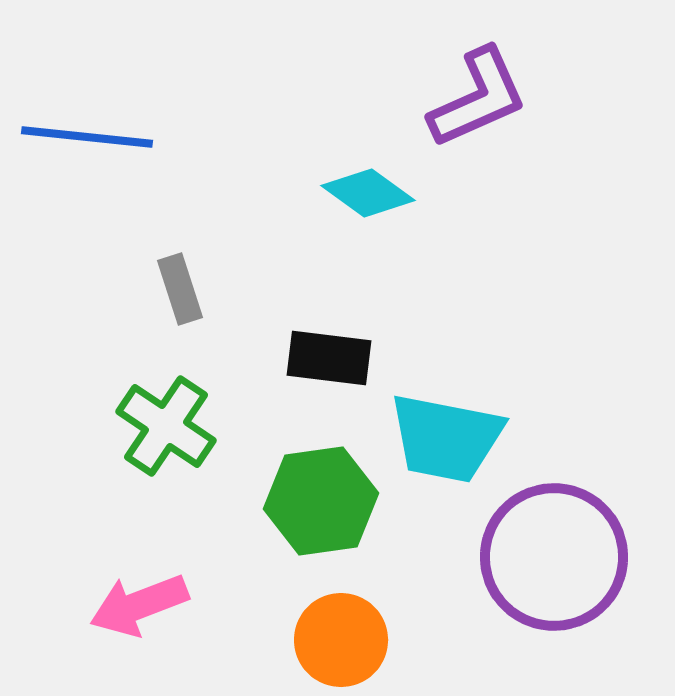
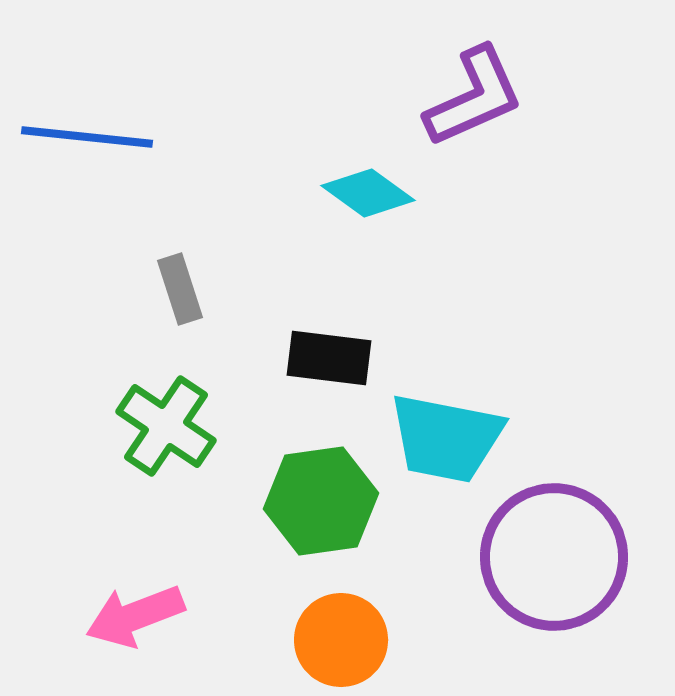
purple L-shape: moved 4 px left, 1 px up
pink arrow: moved 4 px left, 11 px down
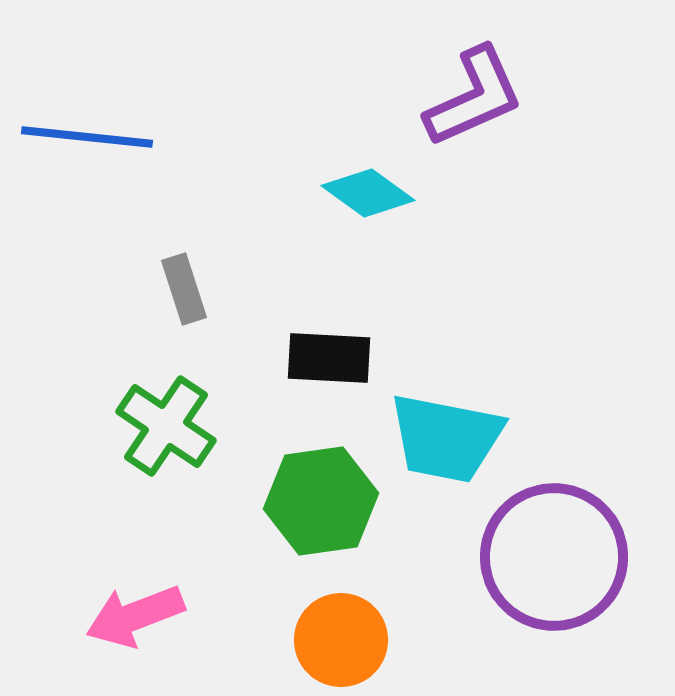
gray rectangle: moved 4 px right
black rectangle: rotated 4 degrees counterclockwise
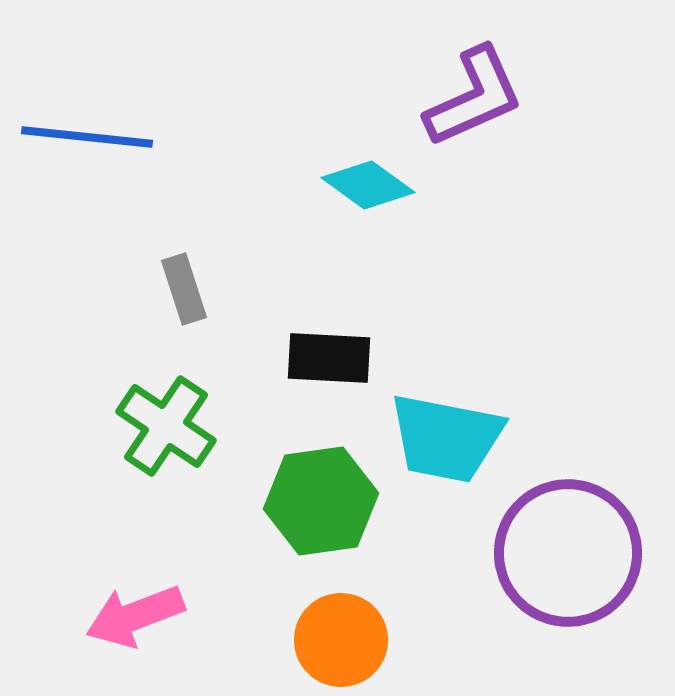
cyan diamond: moved 8 px up
purple circle: moved 14 px right, 4 px up
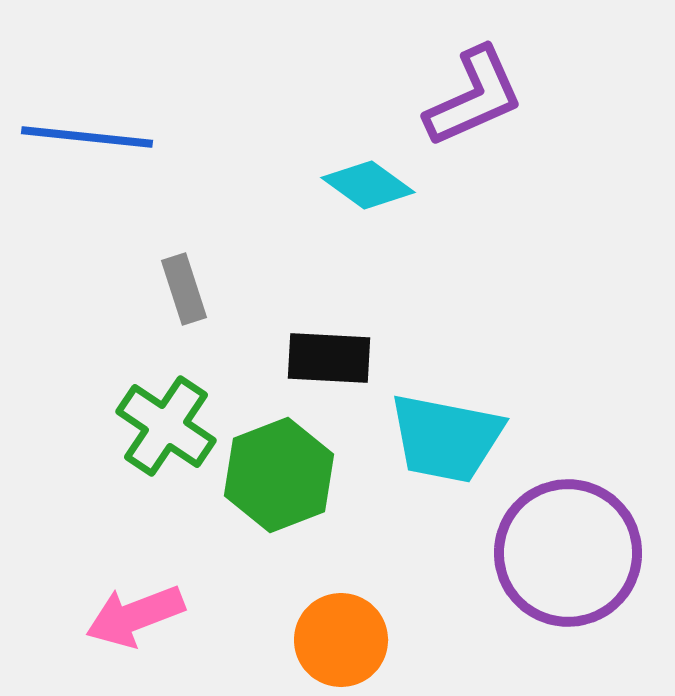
green hexagon: moved 42 px left, 26 px up; rotated 13 degrees counterclockwise
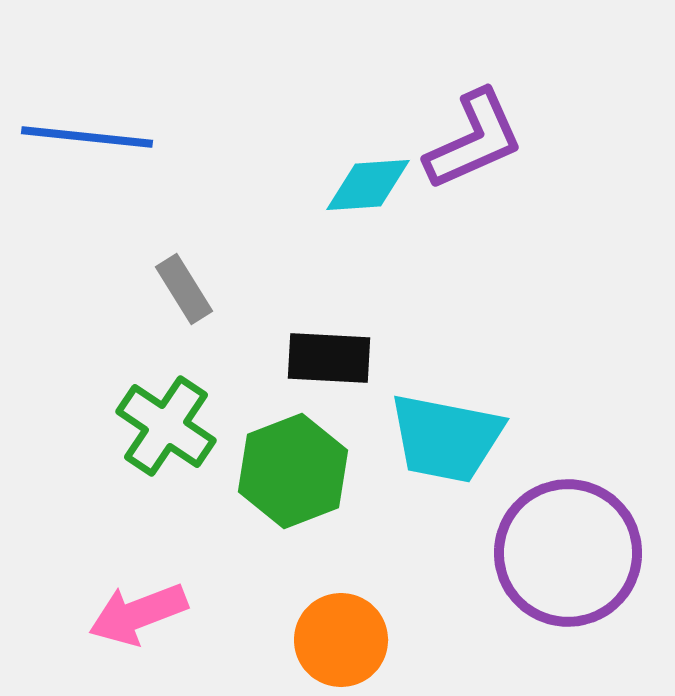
purple L-shape: moved 43 px down
cyan diamond: rotated 40 degrees counterclockwise
gray rectangle: rotated 14 degrees counterclockwise
green hexagon: moved 14 px right, 4 px up
pink arrow: moved 3 px right, 2 px up
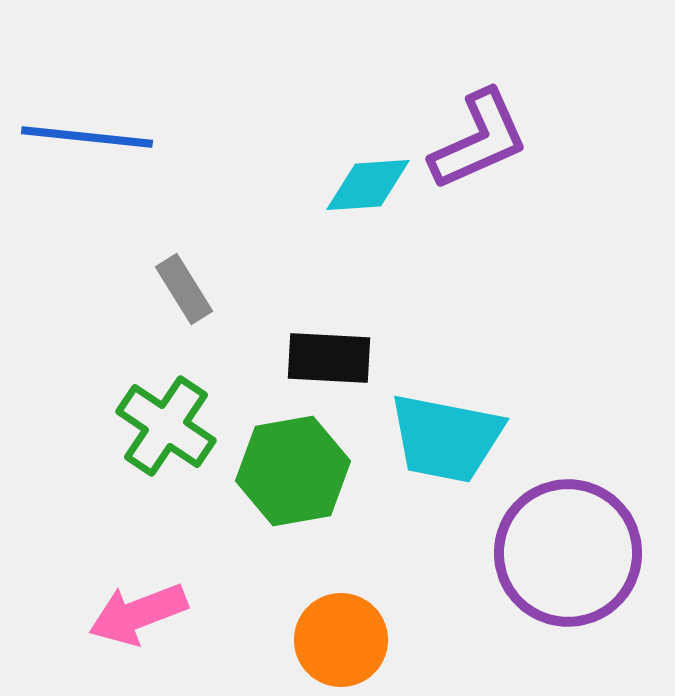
purple L-shape: moved 5 px right
green hexagon: rotated 11 degrees clockwise
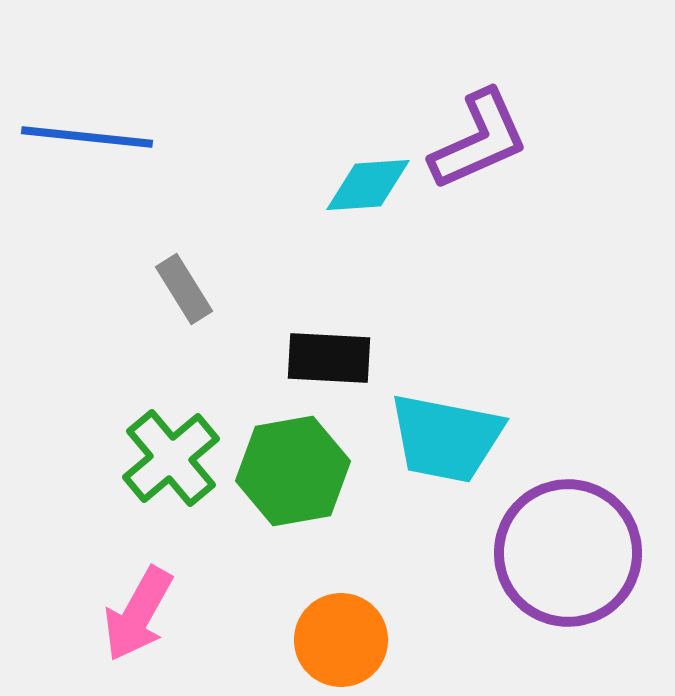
green cross: moved 5 px right, 32 px down; rotated 16 degrees clockwise
pink arrow: rotated 40 degrees counterclockwise
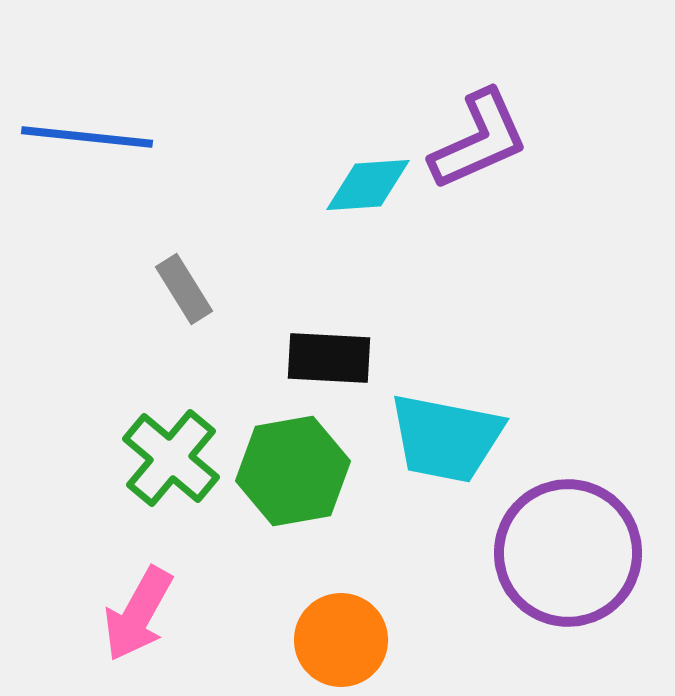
green cross: rotated 10 degrees counterclockwise
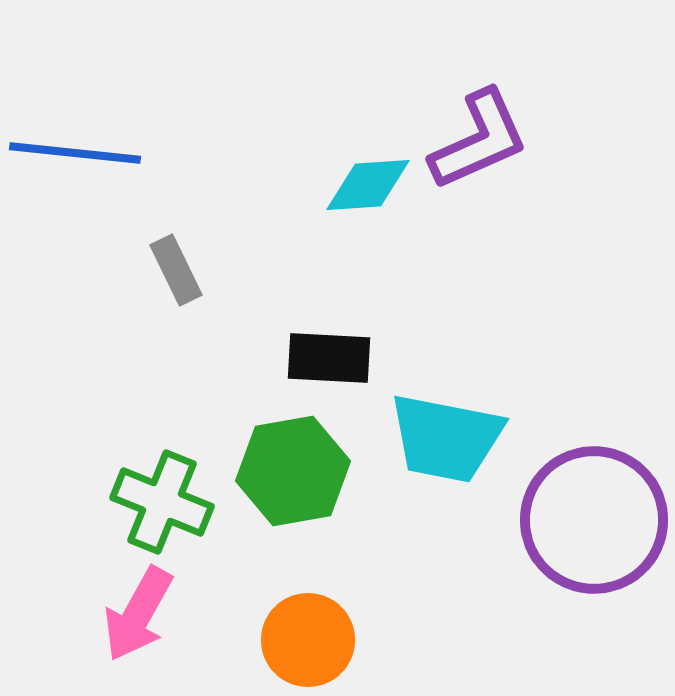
blue line: moved 12 px left, 16 px down
gray rectangle: moved 8 px left, 19 px up; rotated 6 degrees clockwise
green cross: moved 9 px left, 44 px down; rotated 18 degrees counterclockwise
purple circle: moved 26 px right, 33 px up
orange circle: moved 33 px left
